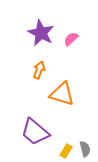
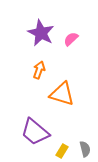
yellow rectangle: moved 4 px left
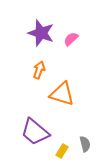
purple star: rotated 8 degrees counterclockwise
gray semicircle: moved 5 px up
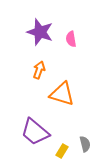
purple star: moved 1 px left, 1 px up
pink semicircle: rotated 56 degrees counterclockwise
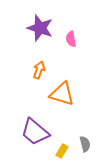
purple star: moved 4 px up
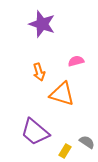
purple star: moved 2 px right, 4 px up
pink semicircle: moved 5 px right, 22 px down; rotated 84 degrees clockwise
orange arrow: moved 2 px down; rotated 144 degrees clockwise
gray semicircle: moved 2 px right, 2 px up; rotated 42 degrees counterclockwise
yellow rectangle: moved 3 px right
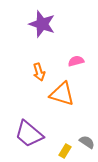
purple trapezoid: moved 6 px left, 2 px down
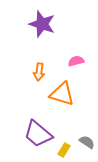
orange arrow: rotated 24 degrees clockwise
purple trapezoid: moved 9 px right
yellow rectangle: moved 1 px left, 1 px up
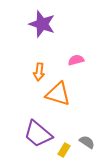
pink semicircle: moved 1 px up
orange triangle: moved 4 px left
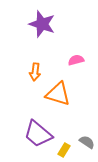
orange arrow: moved 4 px left
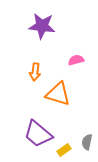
purple star: moved 2 px down; rotated 12 degrees counterclockwise
gray semicircle: rotated 112 degrees counterclockwise
yellow rectangle: rotated 24 degrees clockwise
